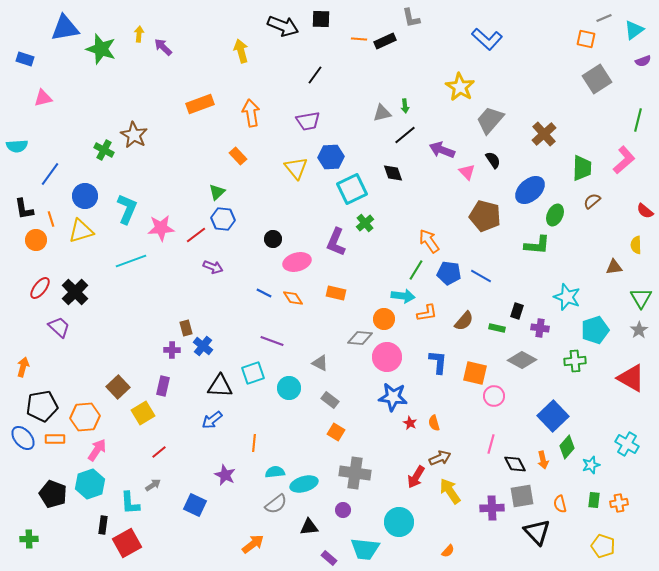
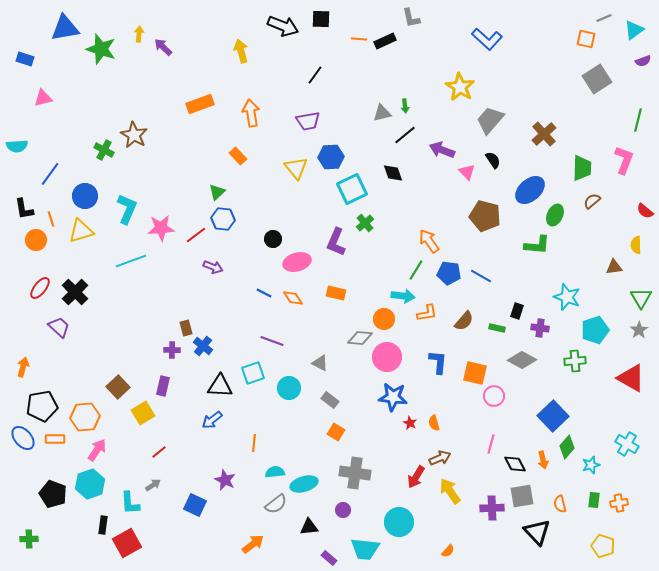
pink L-shape at (624, 160): rotated 28 degrees counterclockwise
purple star at (225, 475): moved 5 px down
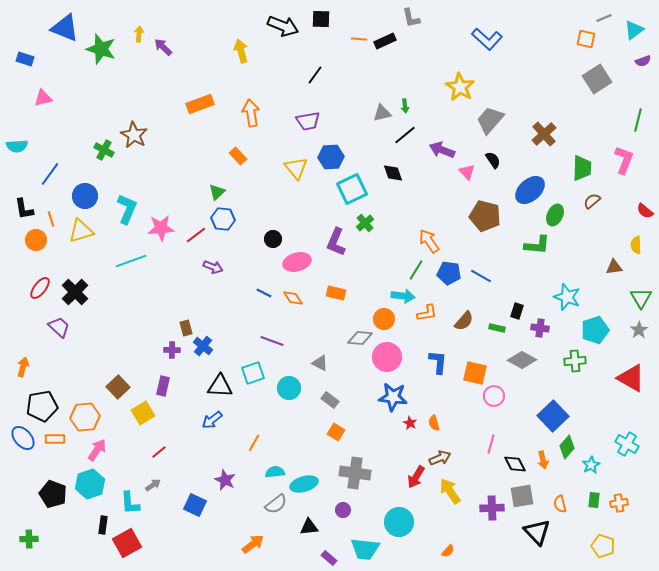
blue triangle at (65, 28): rotated 32 degrees clockwise
orange line at (254, 443): rotated 24 degrees clockwise
cyan star at (591, 465): rotated 12 degrees counterclockwise
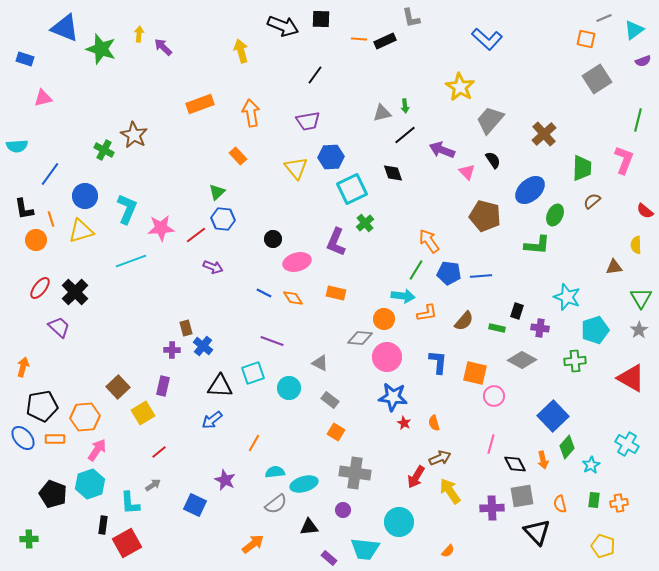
blue line at (481, 276): rotated 35 degrees counterclockwise
red star at (410, 423): moved 6 px left
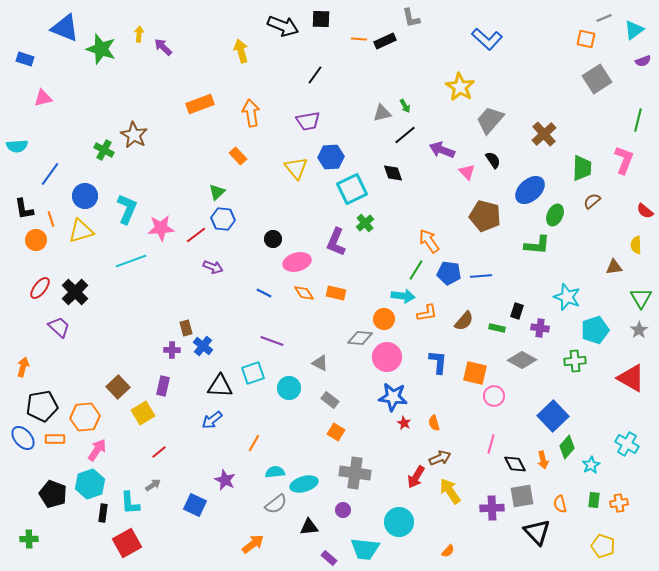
green arrow at (405, 106): rotated 24 degrees counterclockwise
orange diamond at (293, 298): moved 11 px right, 5 px up
black rectangle at (103, 525): moved 12 px up
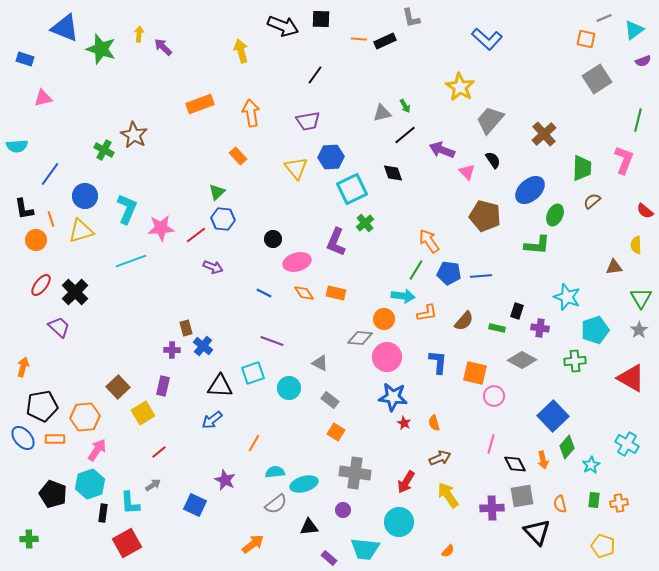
red ellipse at (40, 288): moved 1 px right, 3 px up
red arrow at (416, 477): moved 10 px left, 5 px down
yellow arrow at (450, 491): moved 2 px left, 4 px down
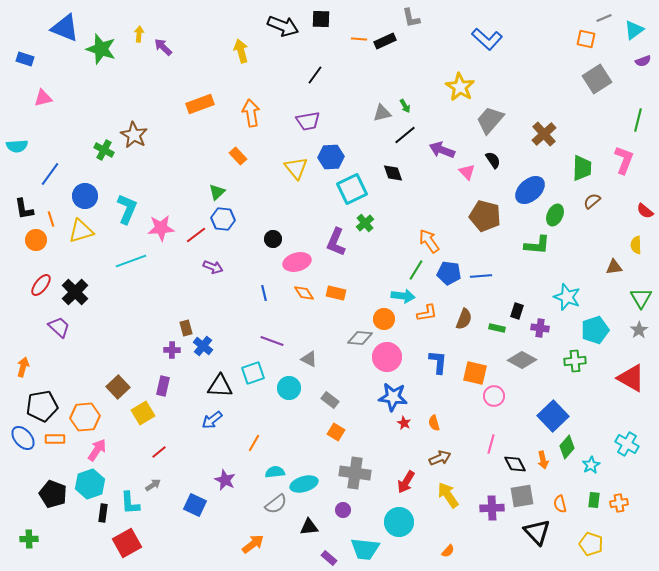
blue line at (264, 293): rotated 49 degrees clockwise
brown semicircle at (464, 321): moved 2 px up; rotated 20 degrees counterclockwise
gray triangle at (320, 363): moved 11 px left, 4 px up
yellow pentagon at (603, 546): moved 12 px left, 2 px up
